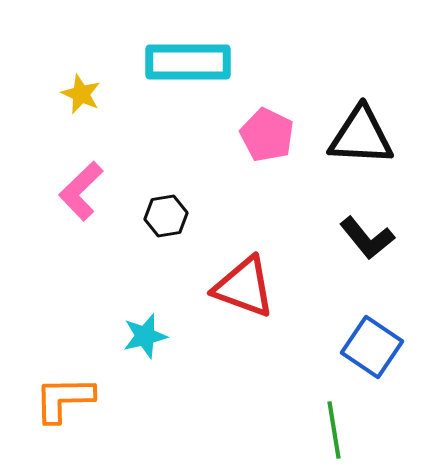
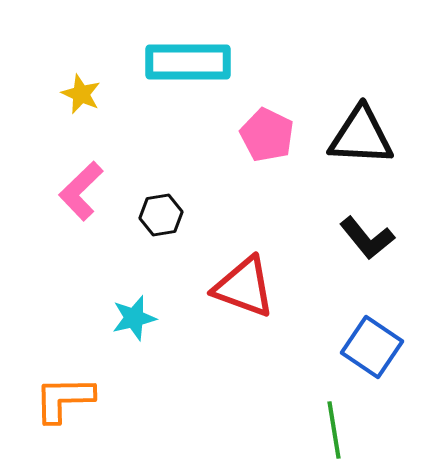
black hexagon: moved 5 px left, 1 px up
cyan star: moved 11 px left, 18 px up
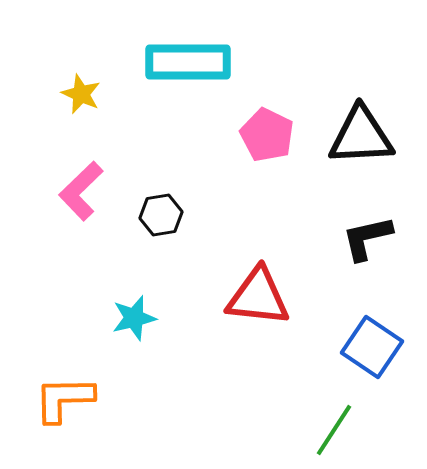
black triangle: rotated 6 degrees counterclockwise
black L-shape: rotated 116 degrees clockwise
red triangle: moved 14 px right, 10 px down; rotated 14 degrees counterclockwise
green line: rotated 42 degrees clockwise
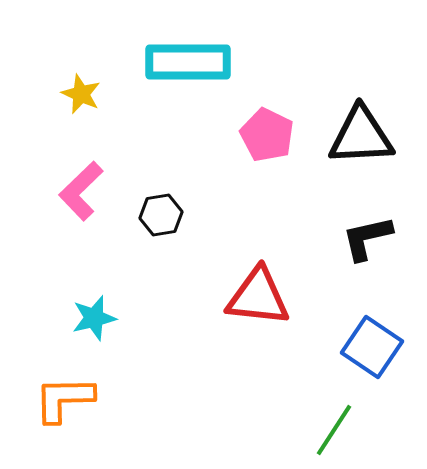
cyan star: moved 40 px left
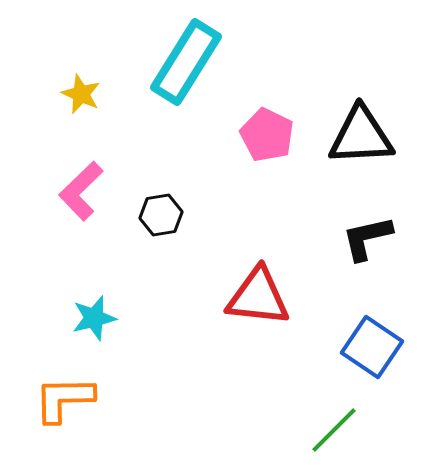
cyan rectangle: moved 2 px left; rotated 58 degrees counterclockwise
green line: rotated 12 degrees clockwise
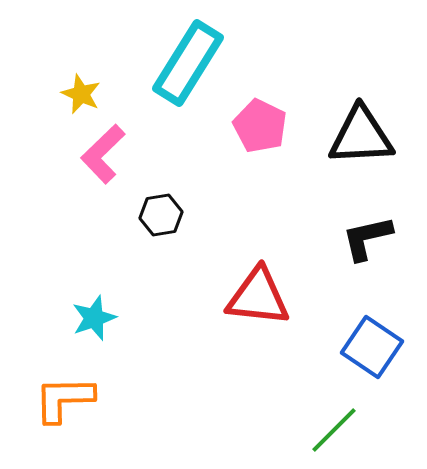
cyan rectangle: moved 2 px right, 1 px down
pink pentagon: moved 7 px left, 9 px up
pink L-shape: moved 22 px right, 37 px up
cyan star: rotated 6 degrees counterclockwise
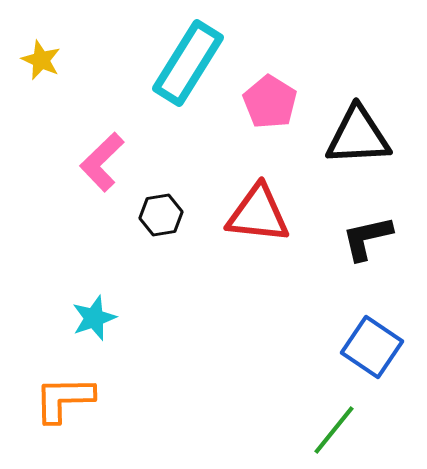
yellow star: moved 40 px left, 34 px up
pink pentagon: moved 10 px right, 24 px up; rotated 6 degrees clockwise
black triangle: moved 3 px left
pink L-shape: moved 1 px left, 8 px down
red triangle: moved 83 px up
green line: rotated 6 degrees counterclockwise
